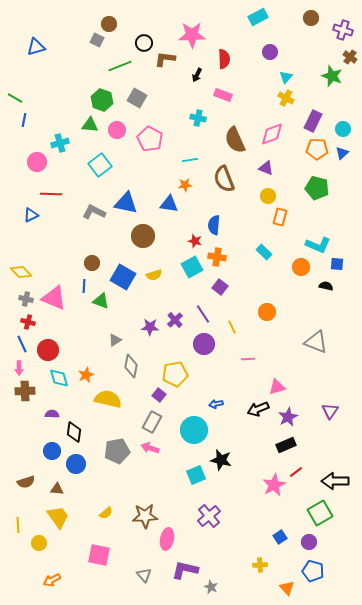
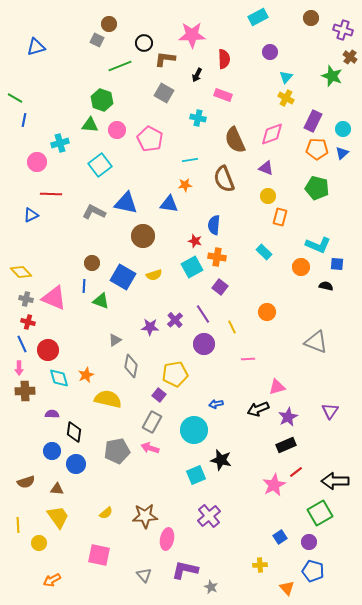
gray square at (137, 98): moved 27 px right, 5 px up
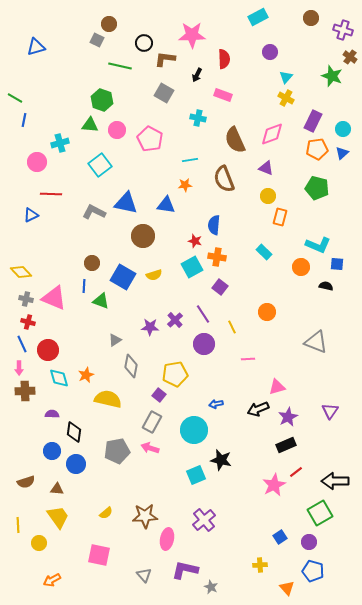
green line at (120, 66): rotated 35 degrees clockwise
orange pentagon at (317, 149): rotated 10 degrees counterclockwise
blue triangle at (169, 204): moved 3 px left, 1 px down
purple cross at (209, 516): moved 5 px left, 4 px down
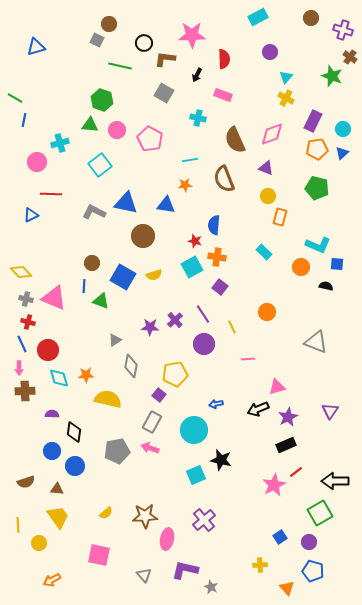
orange star at (86, 375): rotated 21 degrees clockwise
blue circle at (76, 464): moved 1 px left, 2 px down
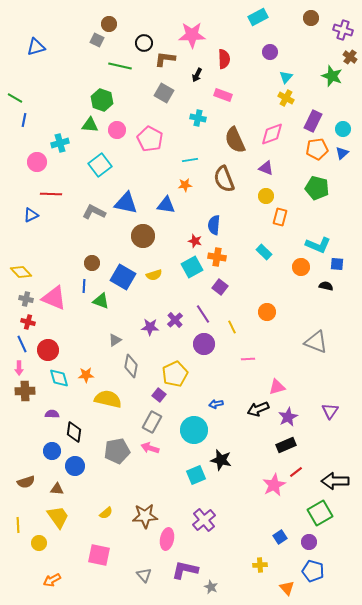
yellow circle at (268, 196): moved 2 px left
yellow pentagon at (175, 374): rotated 15 degrees counterclockwise
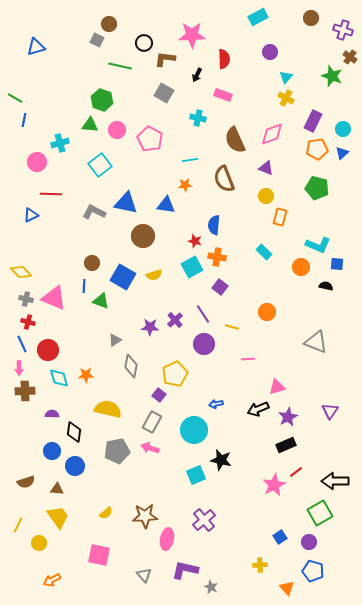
yellow line at (232, 327): rotated 48 degrees counterclockwise
yellow semicircle at (108, 399): moved 10 px down
yellow line at (18, 525): rotated 28 degrees clockwise
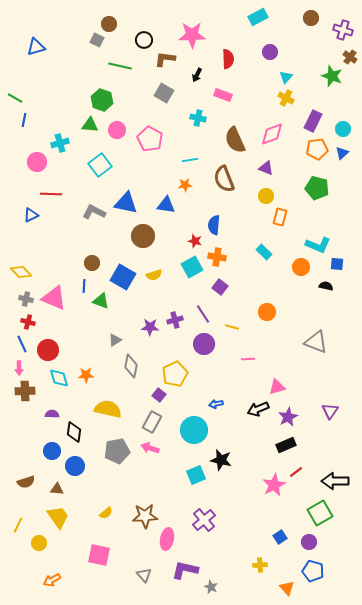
black circle at (144, 43): moved 3 px up
red semicircle at (224, 59): moved 4 px right
purple cross at (175, 320): rotated 28 degrees clockwise
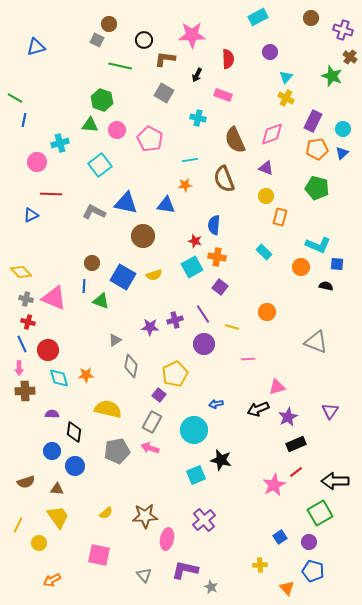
black rectangle at (286, 445): moved 10 px right, 1 px up
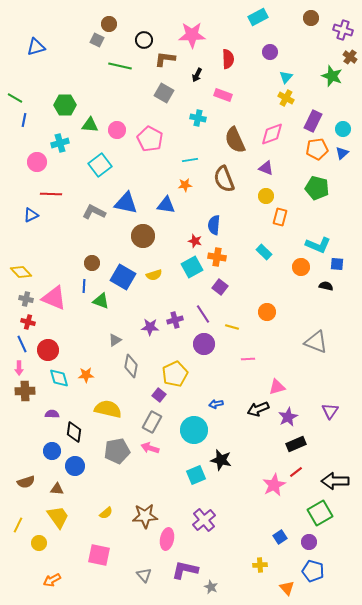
green hexagon at (102, 100): moved 37 px left, 5 px down; rotated 20 degrees counterclockwise
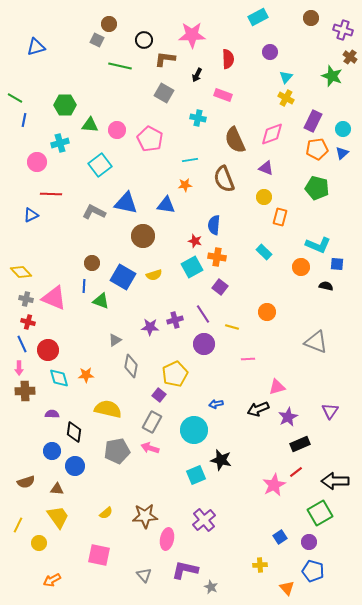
yellow circle at (266, 196): moved 2 px left, 1 px down
black rectangle at (296, 444): moved 4 px right
